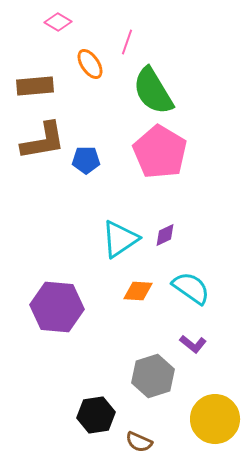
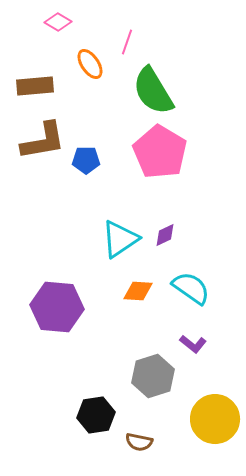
brown semicircle: rotated 12 degrees counterclockwise
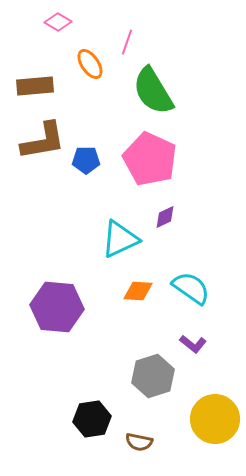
pink pentagon: moved 10 px left, 7 px down; rotated 6 degrees counterclockwise
purple diamond: moved 18 px up
cyan triangle: rotated 9 degrees clockwise
black hexagon: moved 4 px left, 4 px down
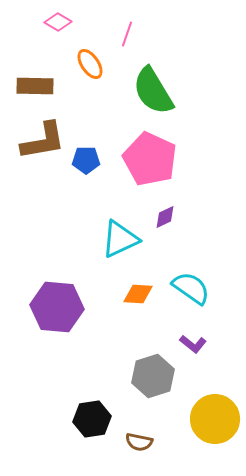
pink line: moved 8 px up
brown rectangle: rotated 6 degrees clockwise
orange diamond: moved 3 px down
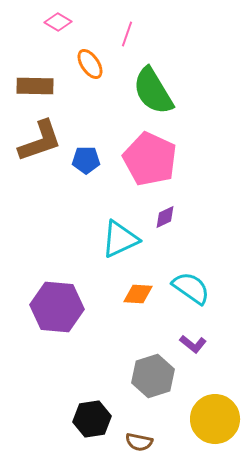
brown L-shape: moved 3 px left; rotated 9 degrees counterclockwise
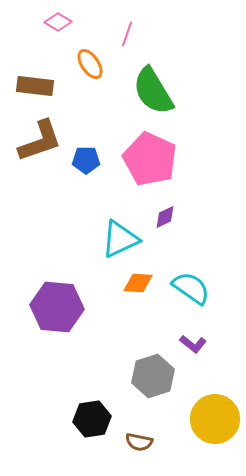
brown rectangle: rotated 6 degrees clockwise
orange diamond: moved 11 px up
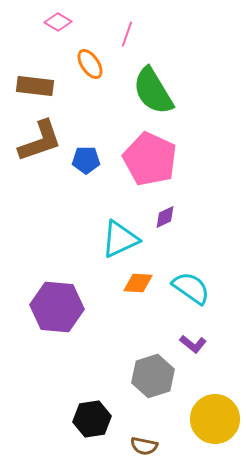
brown semicircle: moved 5 px right, 4 px down
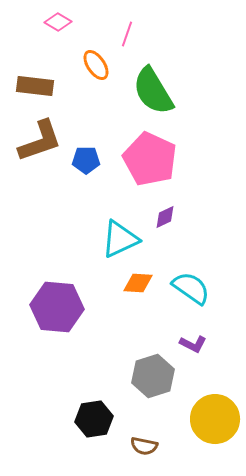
orange ellipse: moved 6 px right, 1 px down
purple L-shape: rotated 12 degrees counterclockwise
black hexagon: moved 2 px right
